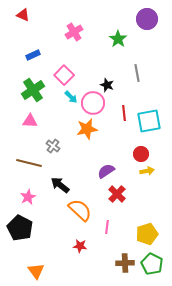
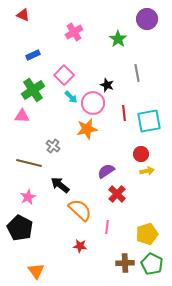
pink triangle: moved 8 px left, 5 px up
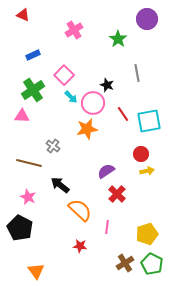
pink cross: moved 2 px up
red line: moved 1 px left, 1 px down; rotated 28 degrees counterclockwise
pink star: rotated 21 degrees counterclockwise
brown cross: rotated 30 degrees counterclockwise
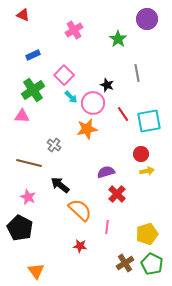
gray cross: moved 1 px right, 1 px up
purple semicircle: moved 1 px down; rotated 18 degrees clockwise
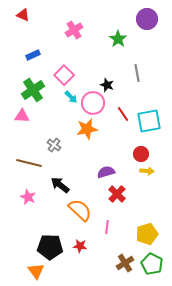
yellow arrow: rotated 16 degrees clockwise
black pentagon: moved 30 px right, 19 px down; rotated 25 degrees counterclockwise
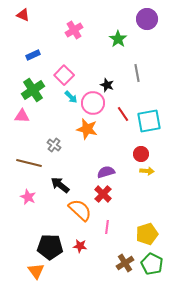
orange star: rotated 25 degrees clockwise
red cross: moved 14 px left
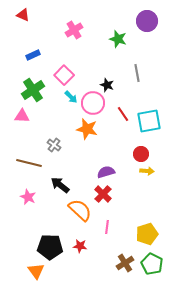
purple circle: moved 2 px down
green star: rotated 18 degrees counterclockwise
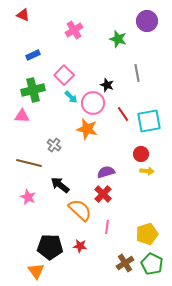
green cross: rotated 20 degrees clockwise
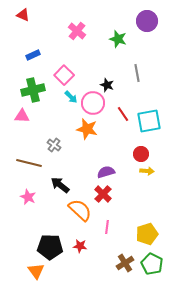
pink cross: moved 3 px right, 1 px down; rotated 18 degrees counterclockwise
